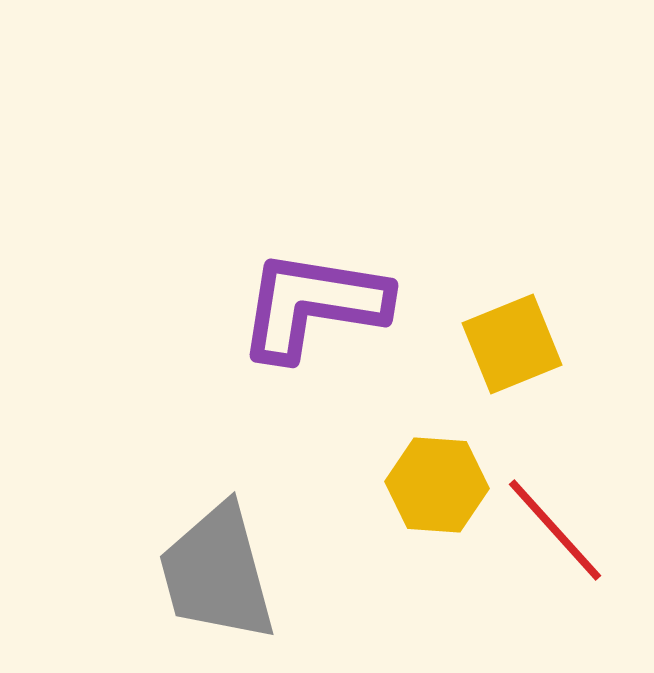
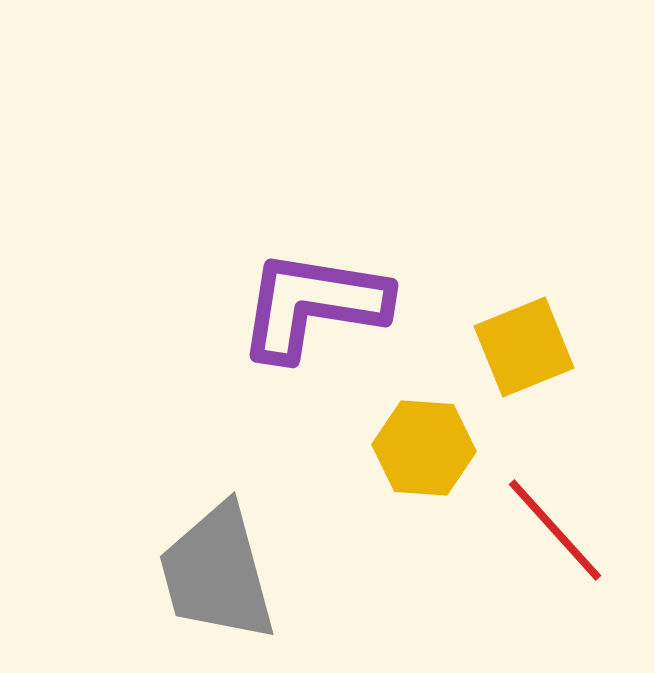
yellow square: moved 12 px right, 3 px down
yellow hexagon: moved 13 px left, 37 px up
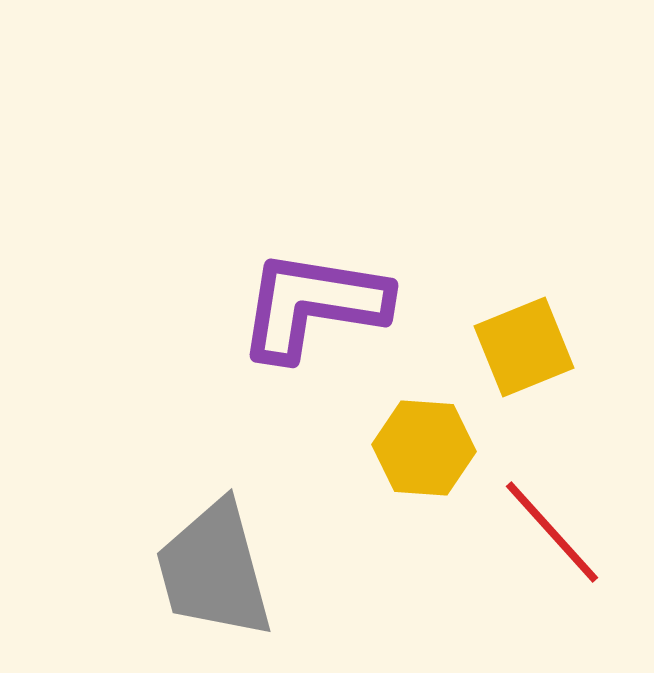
red line: moved 3 px left, 2 px down
gray trapezoid: moved 3 px left, 3 px up
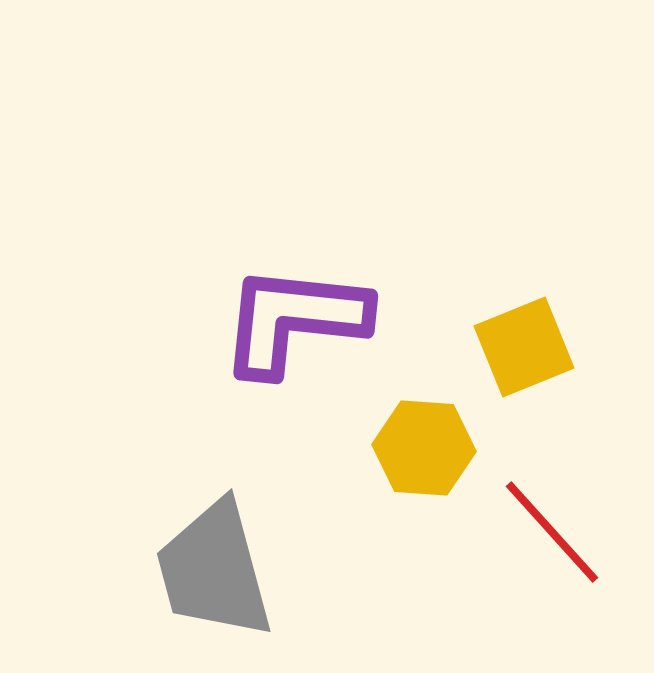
purple L-shape: moved 19 px left, 15 px down; rotated 3 degrees counterclockwise
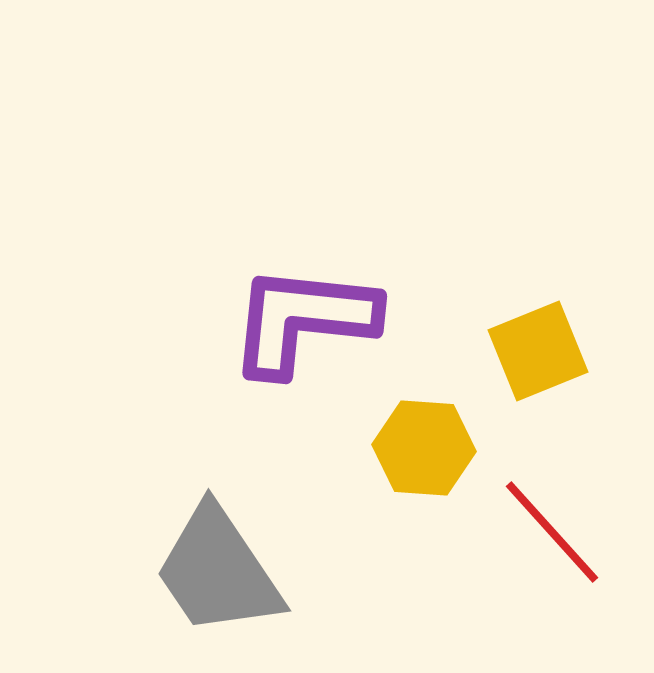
purple L-shape: moved 9 px right
yellow square: moved 14 px right, 4 px down
gray trapezoid: moved 4 px right, 1 px down; rotated 19 degrees counterclockwise
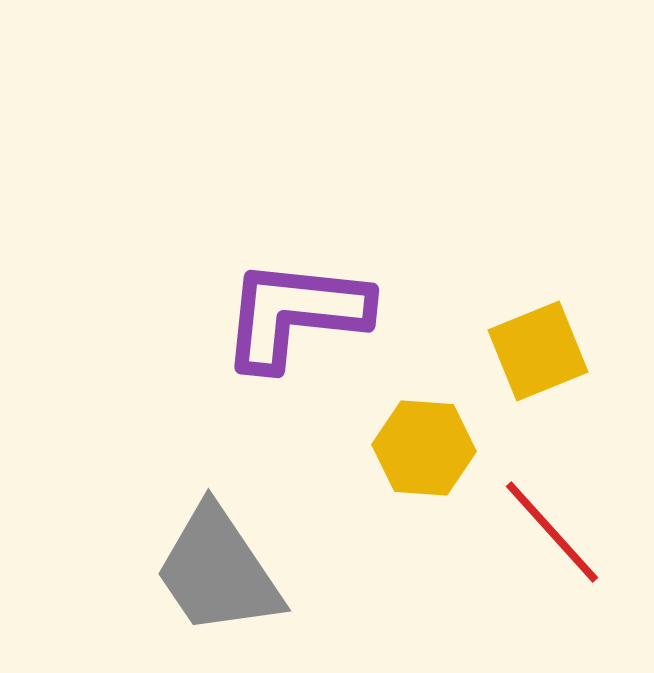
purple L-shape: moved 8 px left, 6 px up
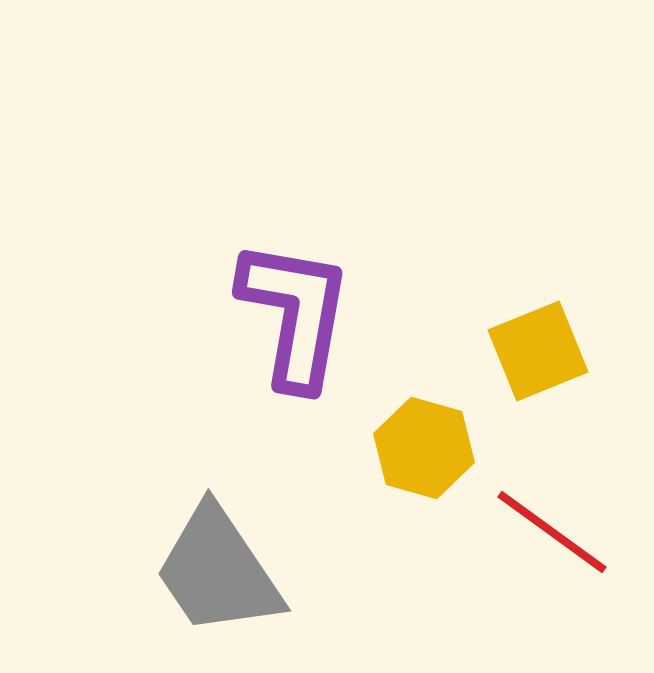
purple L-shape: rotated 94 degrees clockwise
yellow hexagon: rotated 12 degrees clockwise
red line: rotated 12 degrees counterclockwise
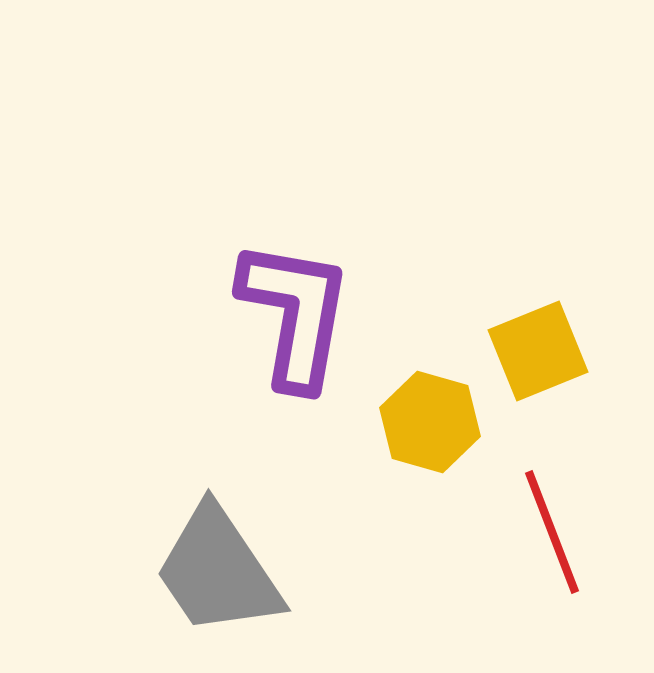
yellow hexagon: moved 6 px right, 26 px up
red line: rotated 33 degrees clockwise
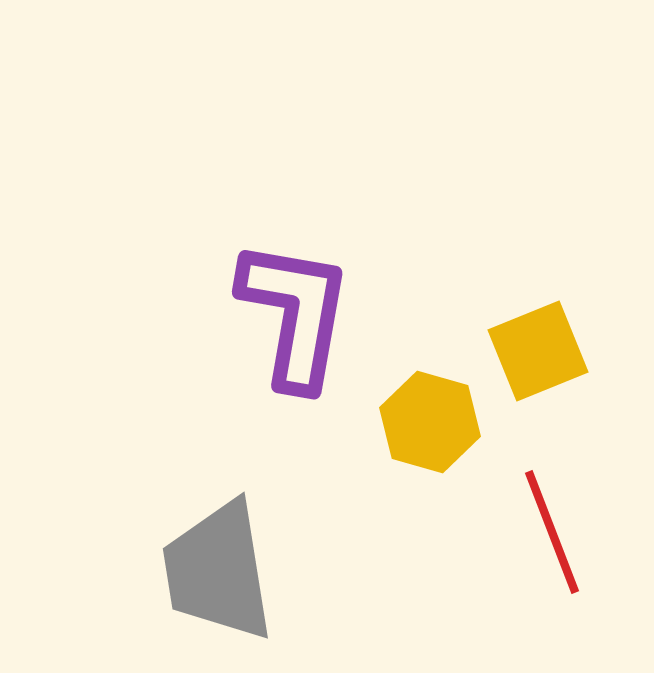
gray trapezoid: rotated 25 degrees clockwise
